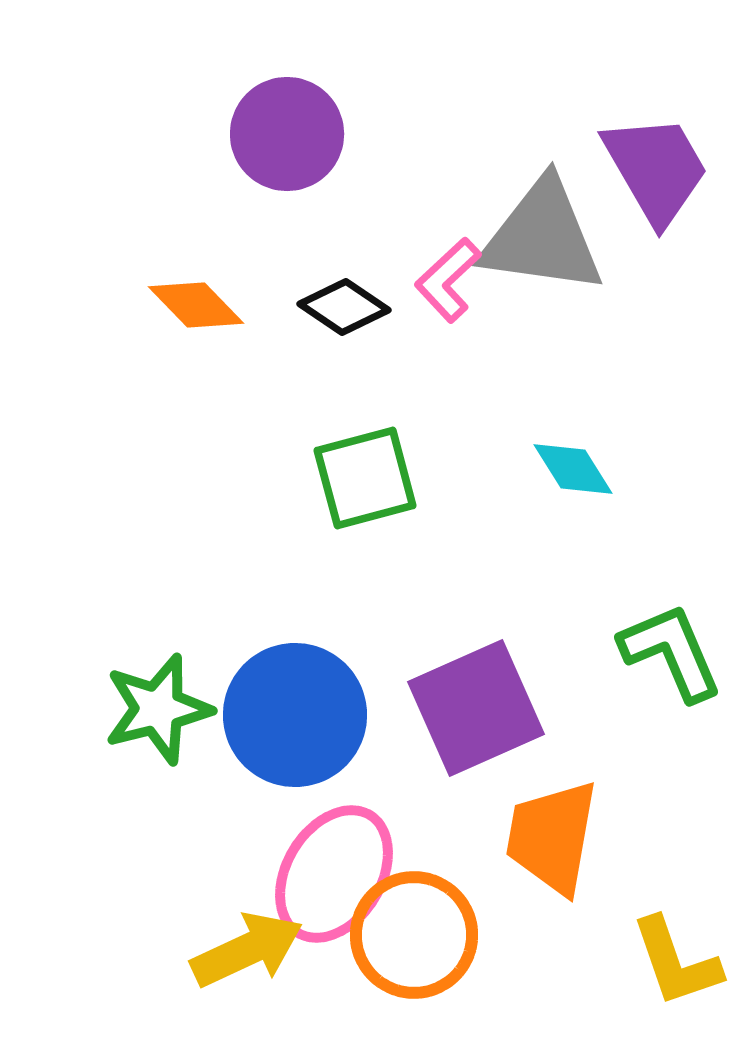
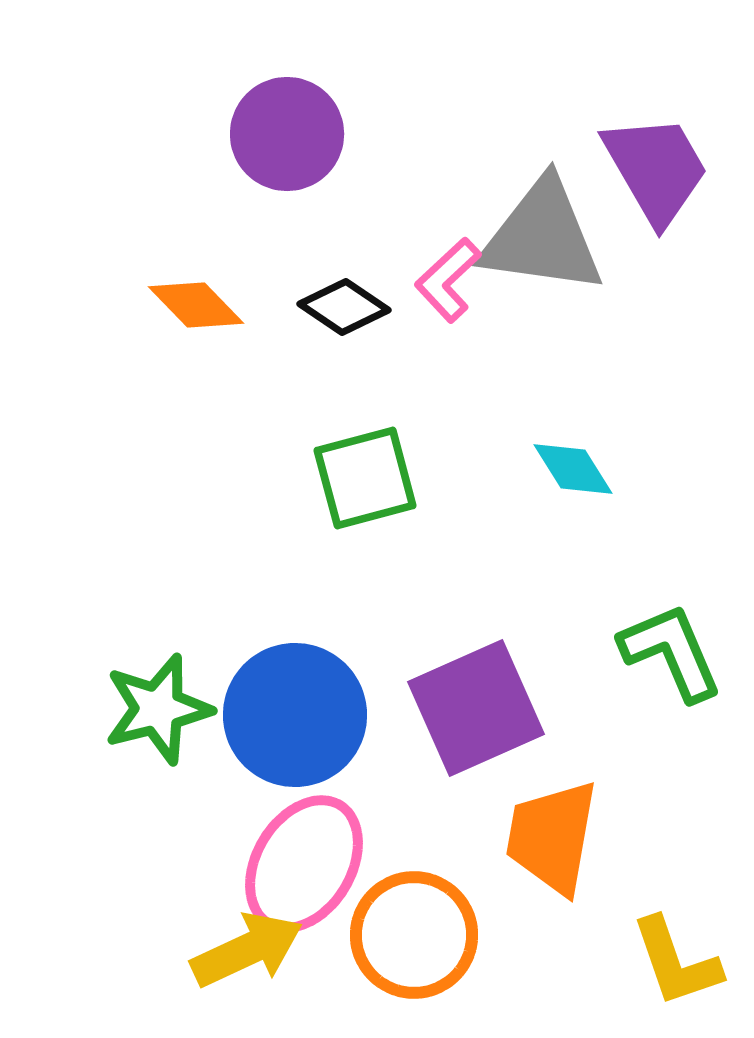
pink ellipse: moved 30 px left, 10 px up
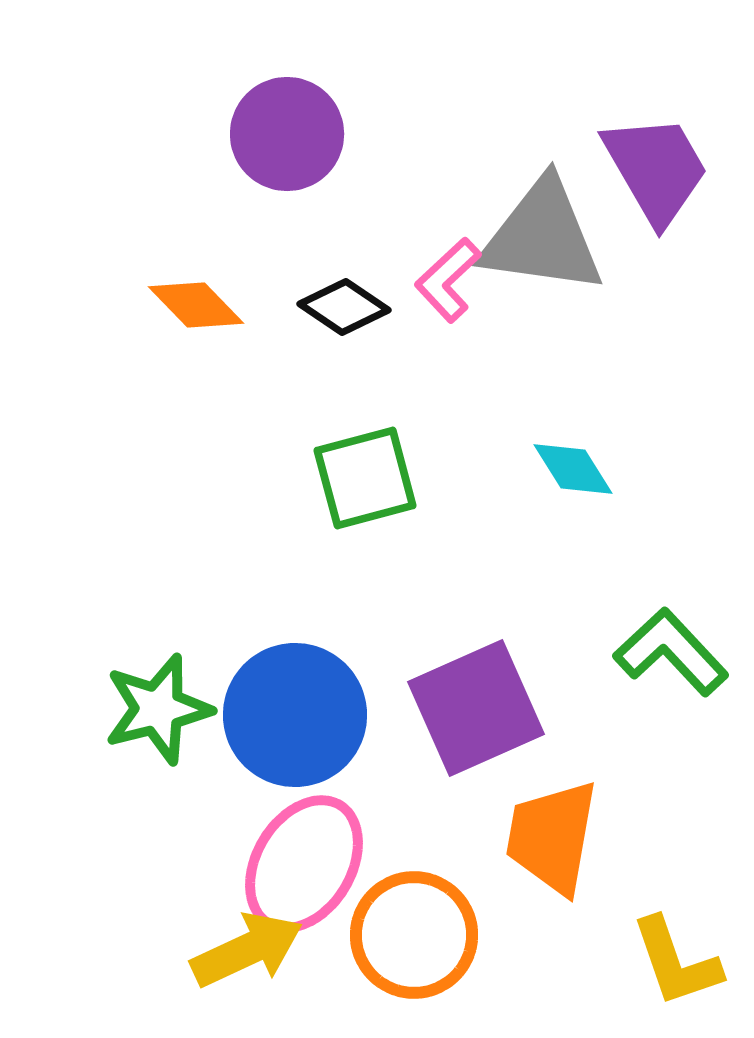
green L-shape: rotated 20 degrees counterclockwise
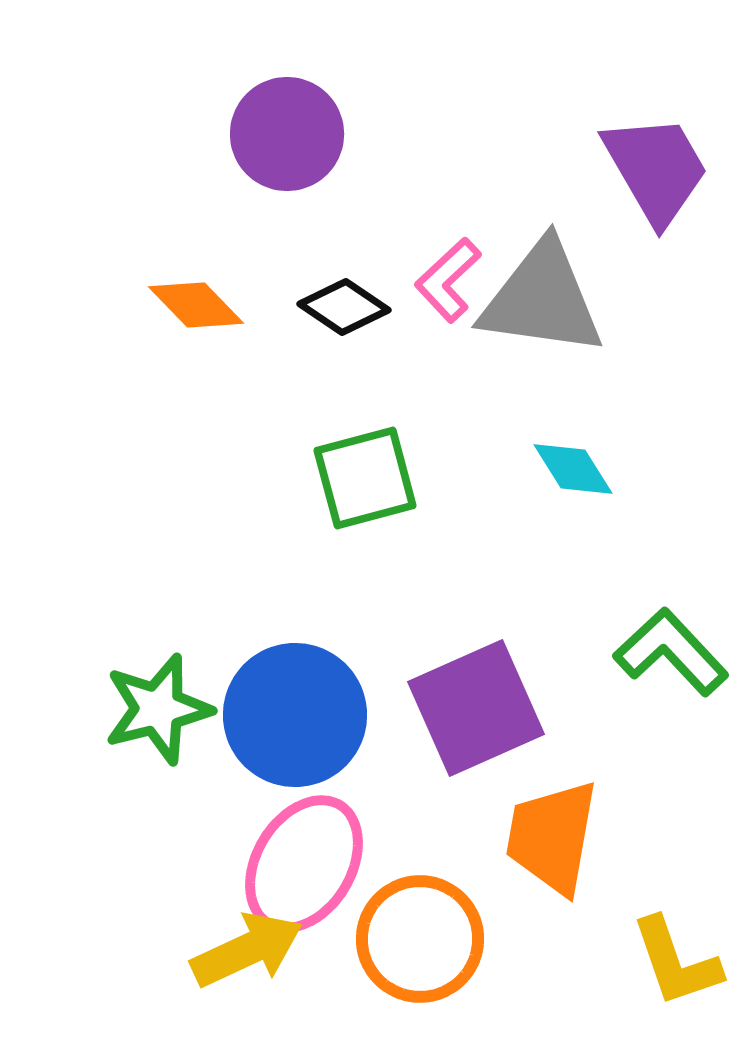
gray triangle: moved 62 px down
orange circle: moved 6 px right, 4 px down
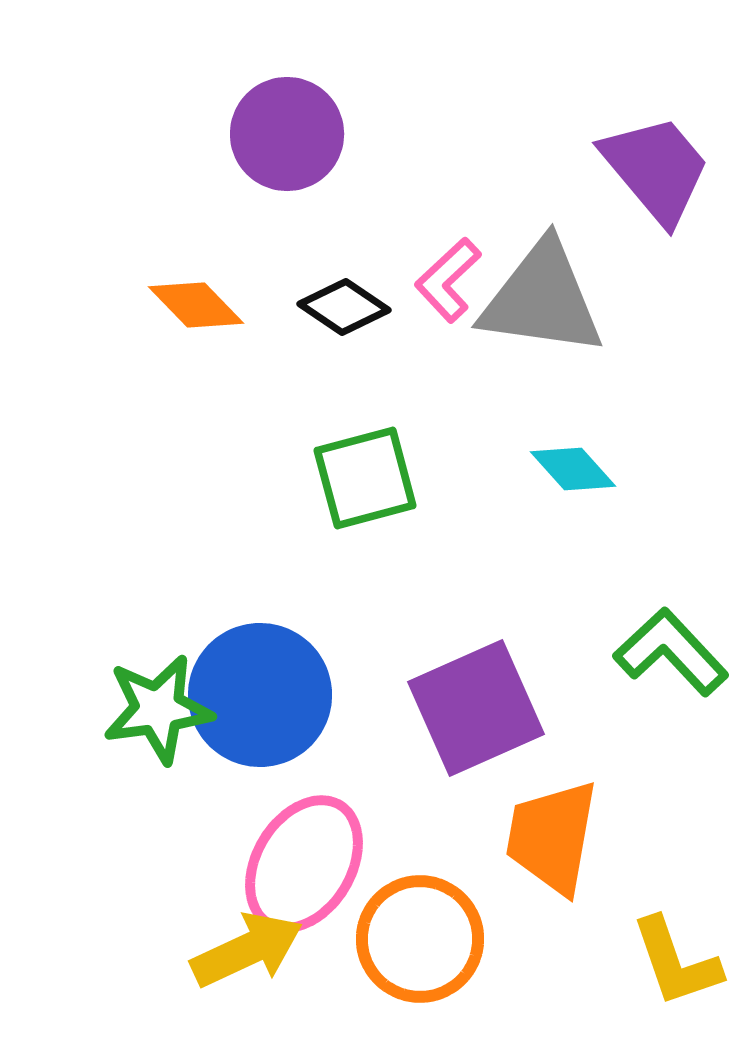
purple trapezoid: rotated 10 degrees counterclockwise
cyan diamond: rotated 10 degrees counterclockwise
green star: rotated 6 degrees clockwise
blue circle: moved 35 px left, 20 px up
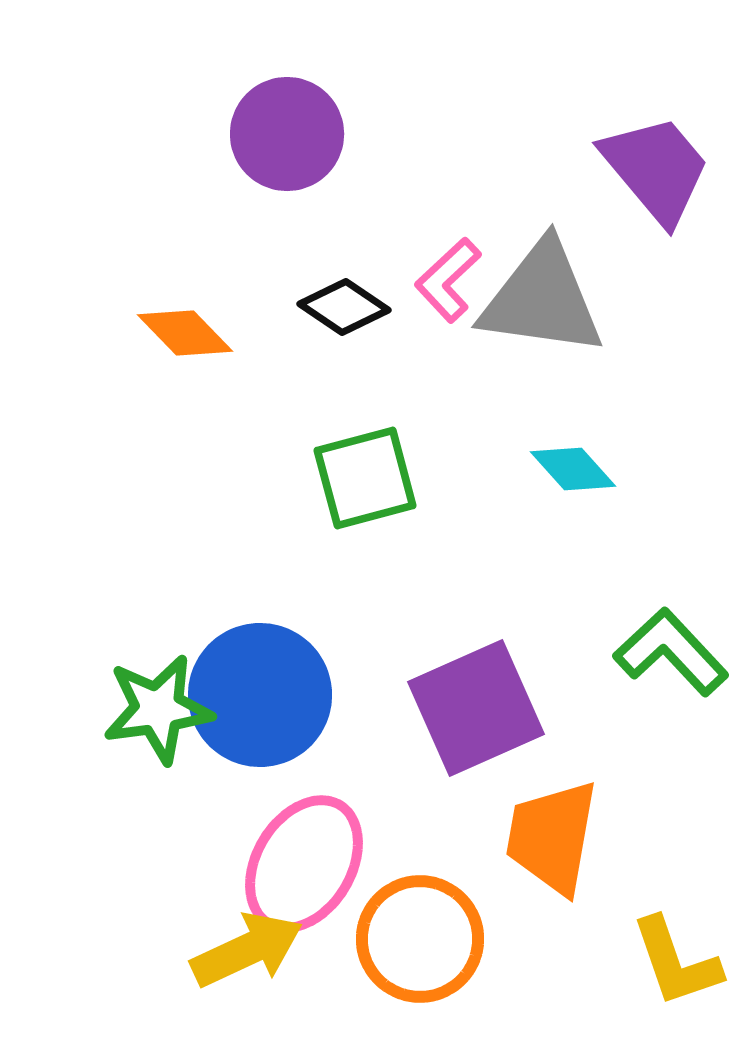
orange diamond: moved 11 px left, 28 px down
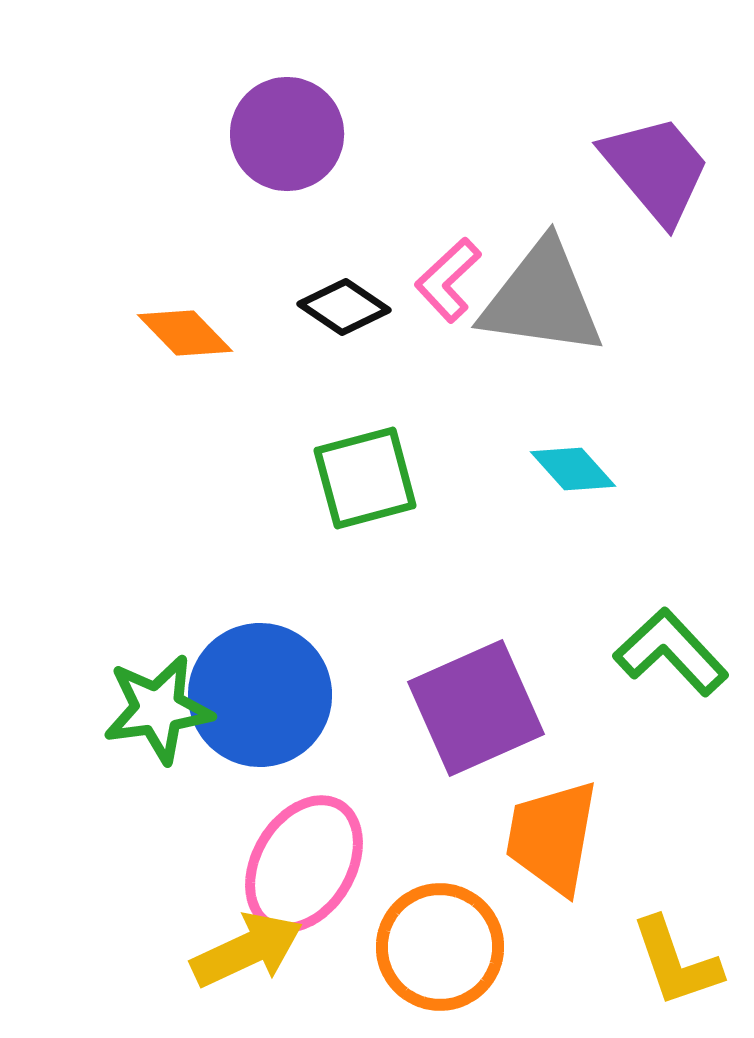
orange circle: moved 20 px right, 8 px down
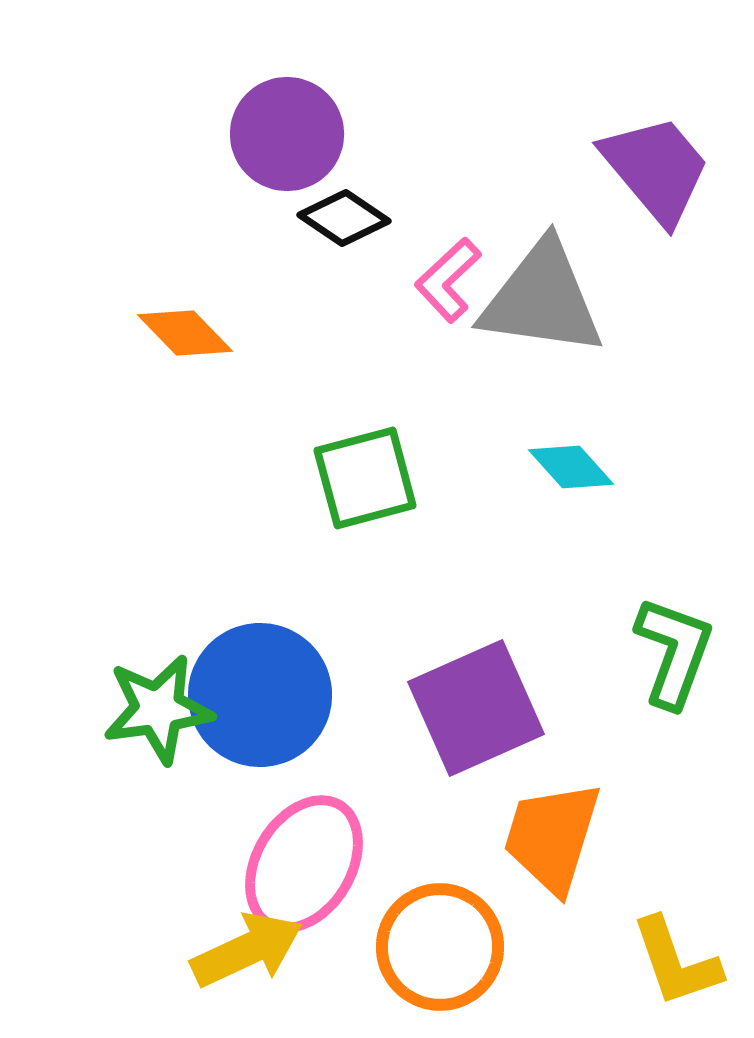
black diamond: moved 89 px up
cyan diamond: moved 2 px left, 2 px up
green L-shape: moved 3 px right; rotated 63 degrees clockwise
orange trapezoid: rotated 7 degrees clockwise
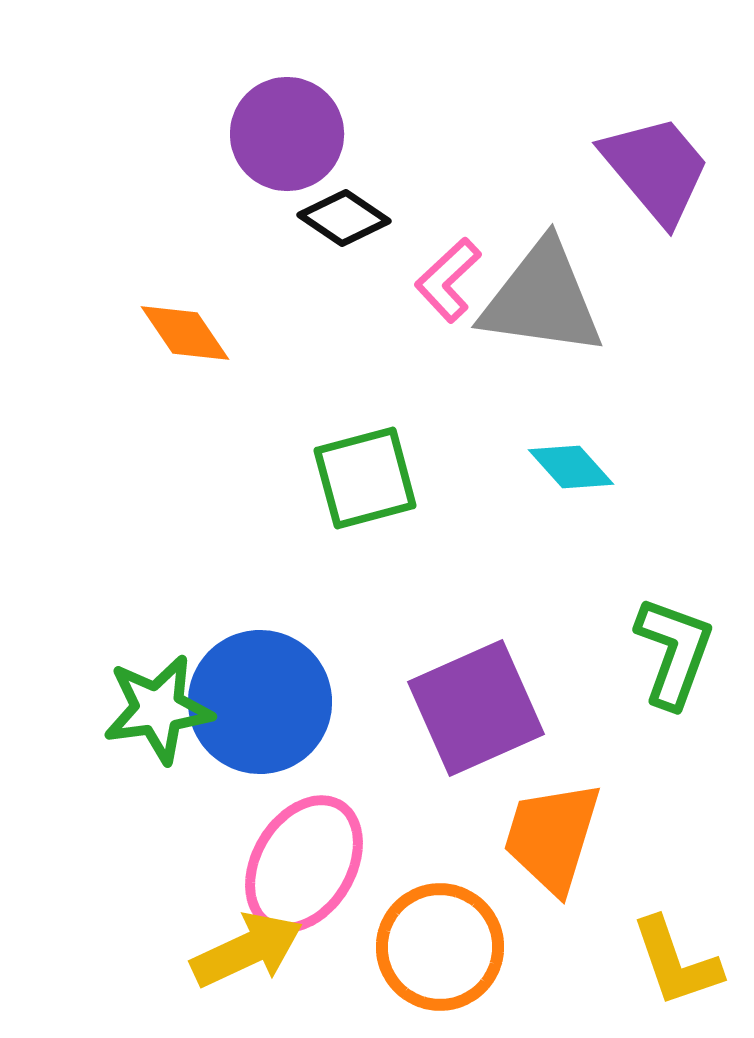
orange diamond: rotated 10 degrees clockwise
blue circle: moved 7 px down
